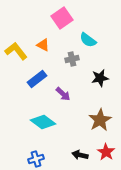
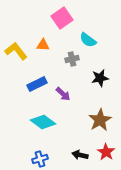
orange triangle: rotated 24 degrees counterclockwise
blue rectangle: moved 5 px down; rotated 12 degrees clockwise
blue cross: moved 4 px right
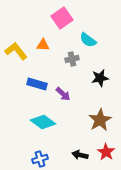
blue rectangle: rotated 42 degrees clockwise
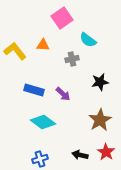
yellow L-shape: moved 1 px left
black star: moved 4 px down
blue rectangle: moved 3 px left, 6 px down
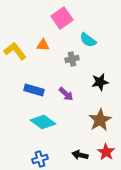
purple arrow: moved 3 px right
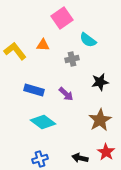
black arrow: moved 3 px down
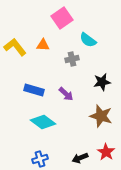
yellow L-shape: moved 4 px up
black star: moved 2 px right
brown star: moved 1 px right, 4 px up; rotated 25 degrees counterclockwise
black arrow: rotated 35 degrees counterclockwise
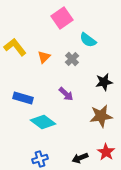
orange triangle: moved 1 px right, 12 px down; rotated 48 degrees counterclockwise
gray cross: rotated 32 degrees counterclockwise
black star: moved 2 px right
blue rectangle: moved 11 px left, 8 px down
brown star: rotated 25 degrees counterclockwise
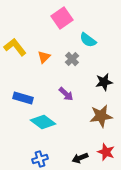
red star: rotated 12 degrees counterclockwise
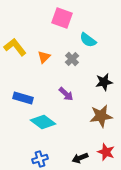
pink square: rotated 35 degrees counterclockwise
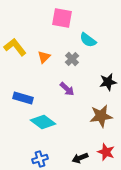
pink square: rotated 10 degrees counterclockwise
black star: moved 4 px right
purple arrow: moved 1 px right, 5 px up
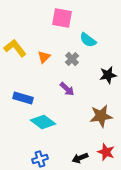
yellow L-shape: moved 1 px down
black star: moved 7 px up
